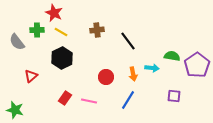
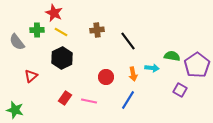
purple square: moved 6 px right, 6 px up; rotated 24 degrees clockwise
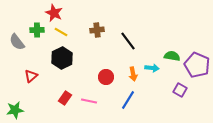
purple pentagon: rotated 15 degrees counterclockwise
green star: rotated 24 degrees counterclockwise
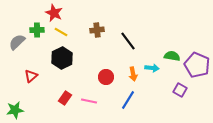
gray semicircle: rotated 84 degrees clockwise
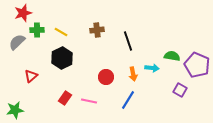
red star: moved 31 px left; rotated 30 degrees clockwise
black line: rotated 18 degrees clockwise
